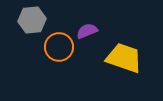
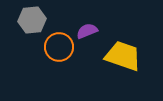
yellow trapezoid: moved 1 px left, 2 px up
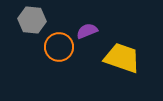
gray hexagon: rotated 12 degrees clockwise
yellow trapezoid: moved 1 px left, 2 px down
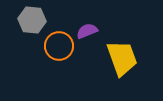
orange circle: moved 1 px up
yellow trapezoid: rotated 51 degrees clockwise
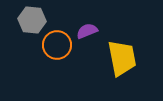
orange circle: moved 2 px left, 1 px up
yellow trapezoid: rotated 9 degrees clockwise
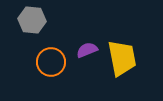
purple semicircle: moved 19 px down
orange circle: moved 6 px left, 17 px down
